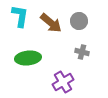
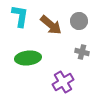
brown arrow: moved 2 px down
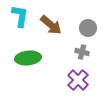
gray circle: moved 9 px right, 7 px down
purple cross: moved 15 px right, 2 px up; rotated 15 degrees counterclockwise
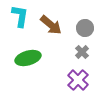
gray circle: moved 3 px left
gray cross: rotated 32 degrees clockwise
green ellipse: rotated 10 degrees counterclockwise
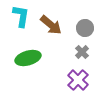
cyan L-shape: moved 1 px right
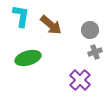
gray circle: moved 5 px right, 2 px down
gray cross: moved 13 px right; rotated 24 degrees clockwise
purple cross: moved 2 px right
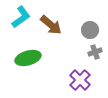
cyan L-shape: moved 1 px down; rotated 45 degrees clockwise
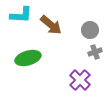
cyan L-shape: moved 2 px up; rotated 40 degrees clockwise
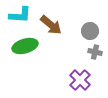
cyan L-shape: moved 1 px left
gray circle: moved 1 px down
gray cross: rotated 32 degrees clockwise
green ellipse: moved 3 px left, 12 px up
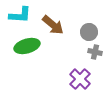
brown arrow: moved 2 px right
gray circle: moved 1 px left, 1 px down
green ellipse: moved 2 px right
purple cross: moved 1 px up
